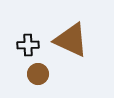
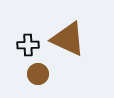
brown triangle: moved 3 px left, 1 px up
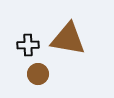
brown triangle: rotated 15 degrees counterclockwise
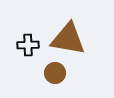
brown circle: moved 17 px right, 1 px up
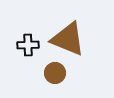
brown triangle: rotated 12 degrees clockwise
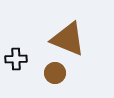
black cross: moved 12 px left, 14 px down
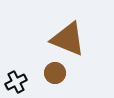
black cross: moved 23 px down; rotated 25 degrees counterclockwise
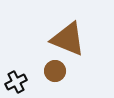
brown circle: moved 2 px up
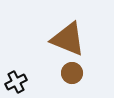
brown circle: moved 17 px right, 2 px down
